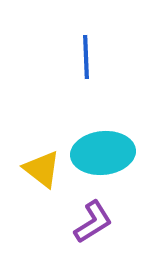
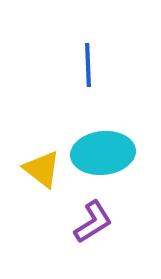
blue line: moved 2 px right, 8 px down
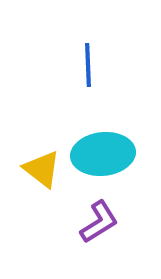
cyan ellipse: moved 1 px down
purple L-shape: moved 6 px right
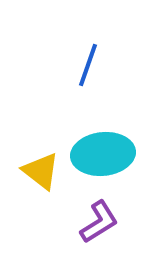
blue line: rotated 21 degrees clockwise
yellow triangle: moved 1 px left, 2 px down
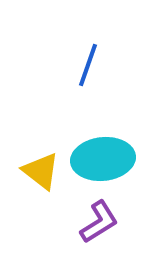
cyan ellipse: moved 5 px down
